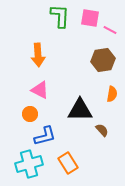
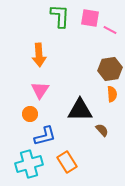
orange arrow: moved 1 px right
brown hexagon: moved 7 px right, 9 px down
pink triangle: rotated 36 degrees clockwise
orange semicircle: rotated 14 degrees counterclockwise
orange rectangle: moved 1 px left, 1 px up
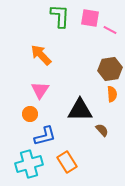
orange arrow: moved 2 px right; rotated 140 degrees clockwise
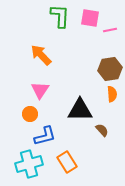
pink line: rotated 40 degrees counterclockwise
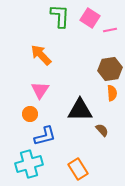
pink square: rotated 24 degrees clockwise
orange semicircle: moved 1 px up
orange rectangle: moved 11 px right, 7 px down
